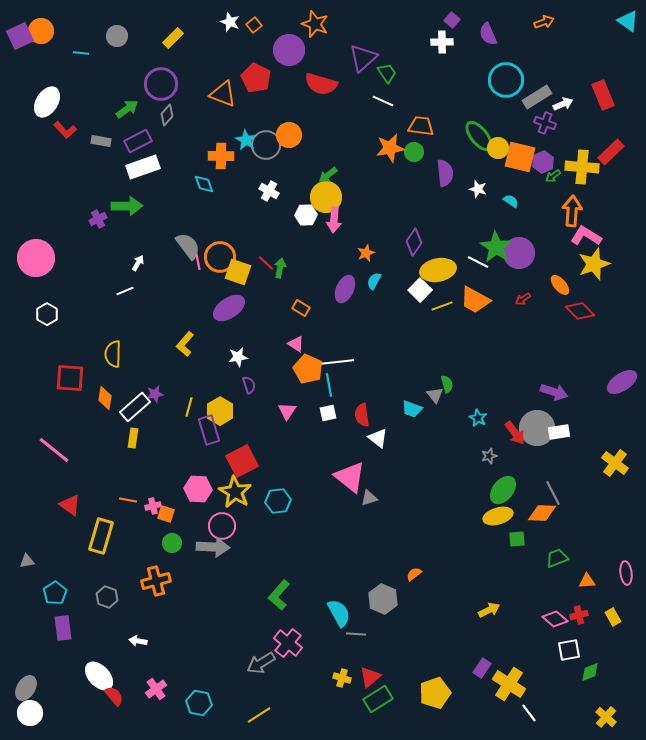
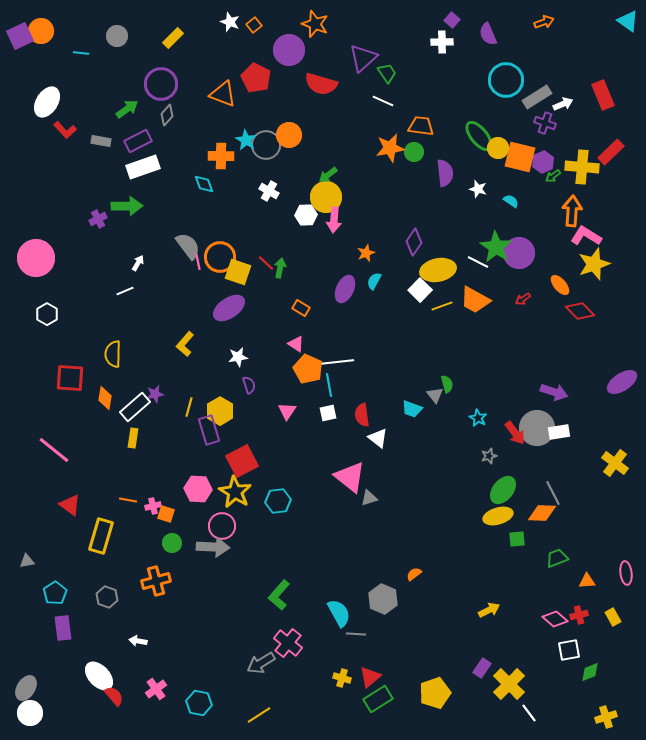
yellow cross at (509, 684): rotated 12 degrees clockwise
yellow cross at (606, 717): rotated 30 degrees clockwise
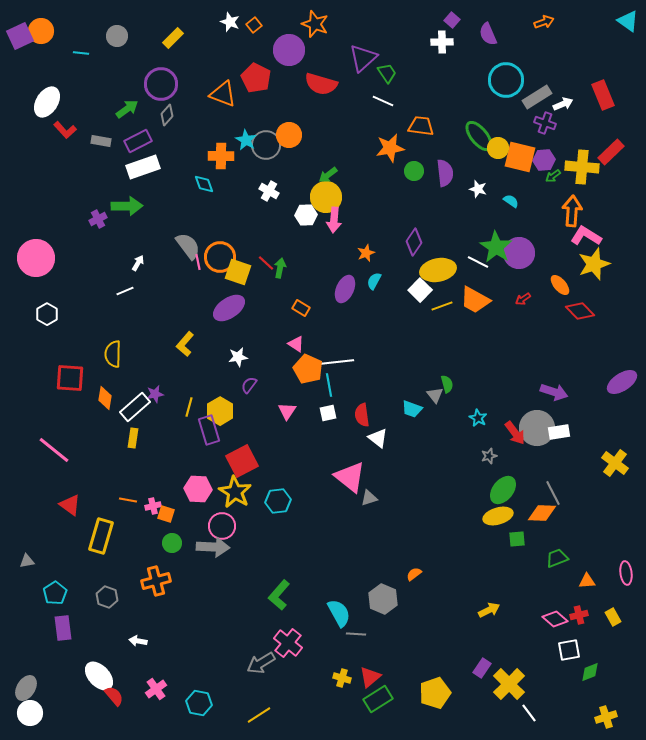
green circle at (414, 152): moved 19 px down
purple hexagon at (543, 162): moved 1 px right, 2 px up; rotated 20 degrees clockwise
purple semicircle at (249, 385): rotated 126 degrees counterclockwise
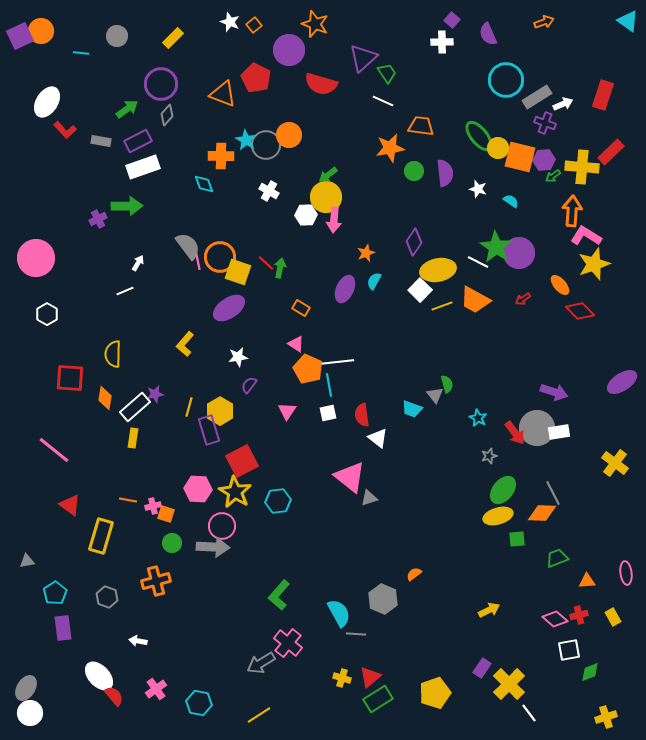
red rectangle at (603, 95): rotated 40 degrees clockwise
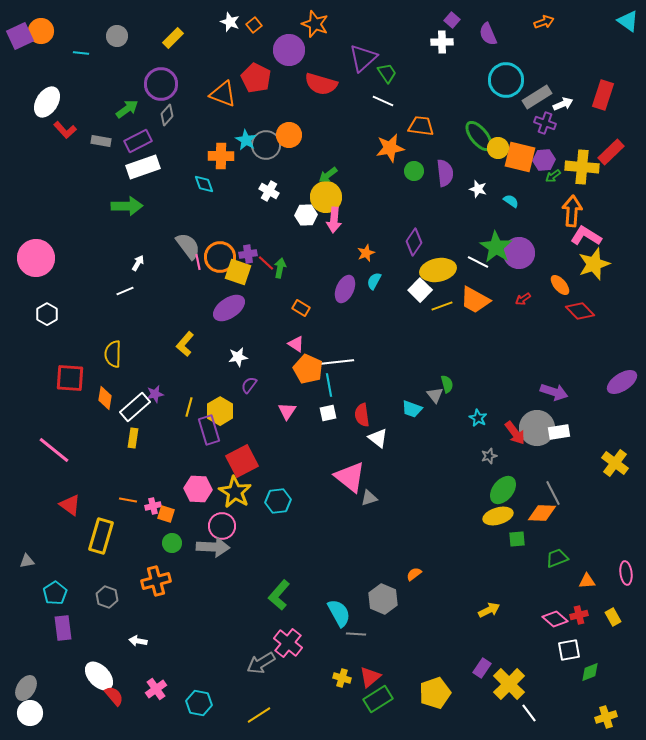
purple cross at (98, 219): moved 150 px right, 35 px down; rotated 18 degrees clockwise
